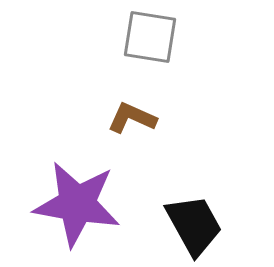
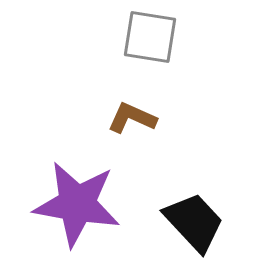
black trapezoid: moved 3 px up; rotated 14 degrees counterclockwise
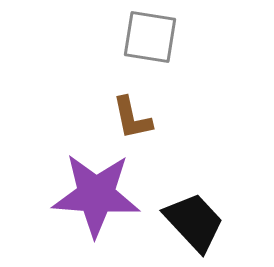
brown L-shape: rotated 126 degrees counterclockwise
purple star: moved 19 px right, 9 px up; rotated 6 degrees counterclockwise
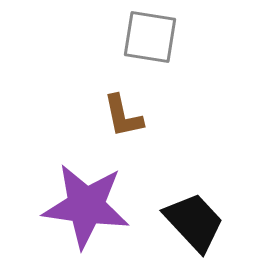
brown L-shape: moved 9 px left, 2 px up
purple star: moved 10 px left, 11 px down; rotated 4 degrees clockwise
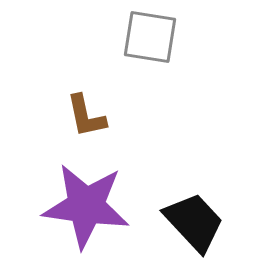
brown L-shape: moved 37 px left
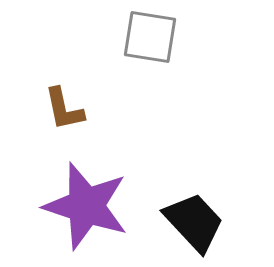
brown L-shape: moved 22 px left, 7 px up
purple star: rotated 10 degrees clockwise
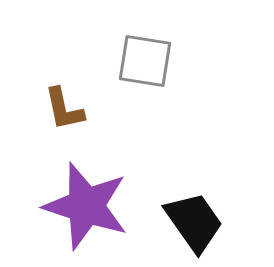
gray square: moved 5 px left, 24 px down
black trapezoid: rotated 8 degrees clockwise
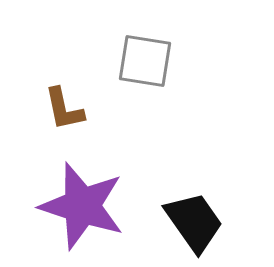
purple star: moved 4 px left
